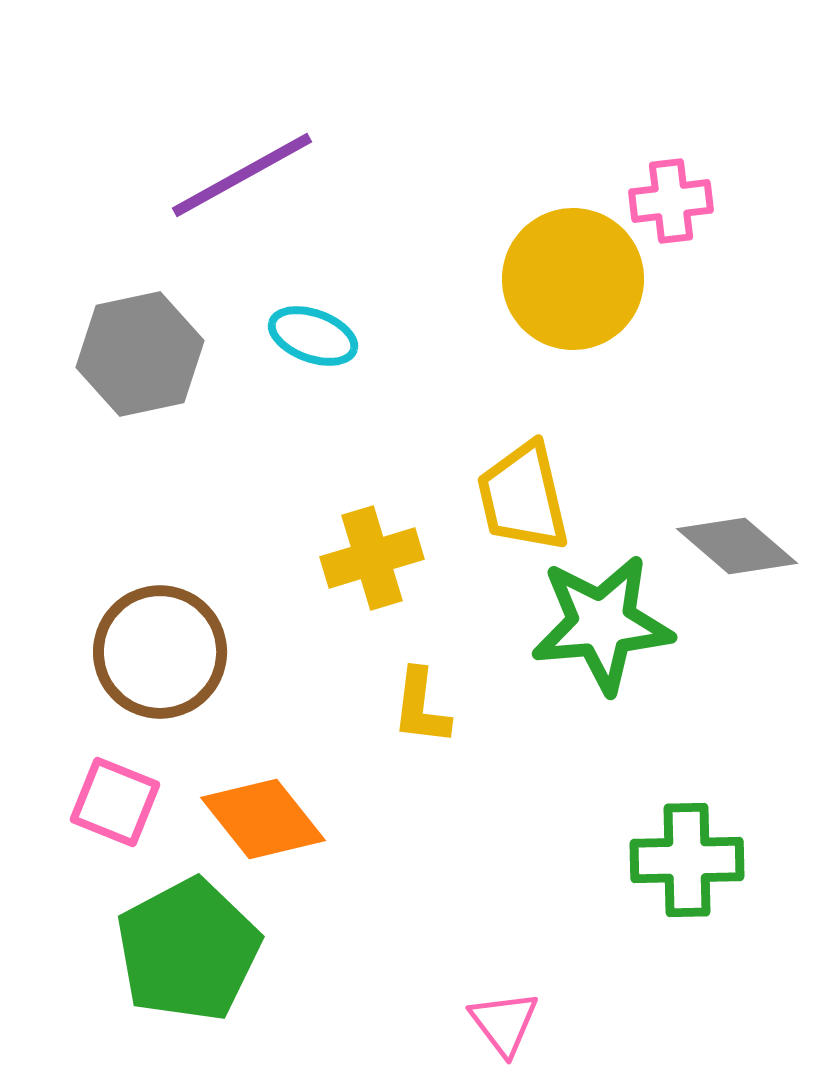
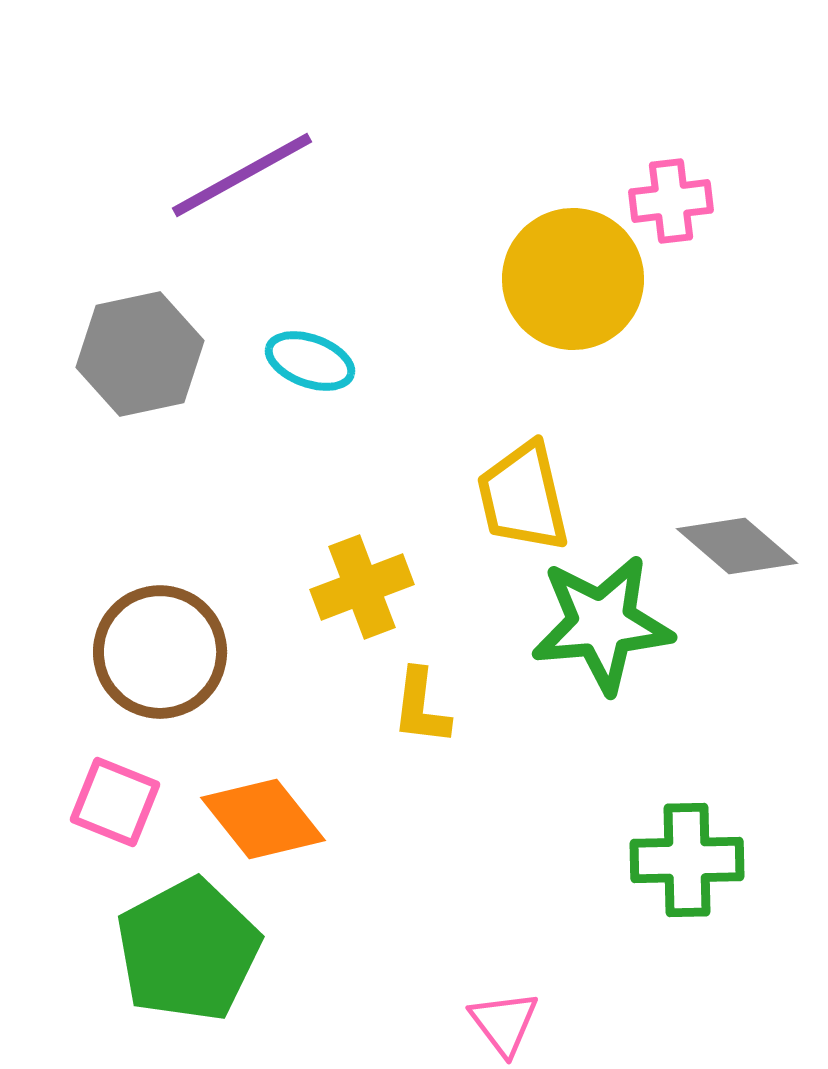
cyan ellipse: moved 3 px left, 25 px down
yellow cross: moved 10 px left, 29 px down; rotated 4 degrees counterclockwise
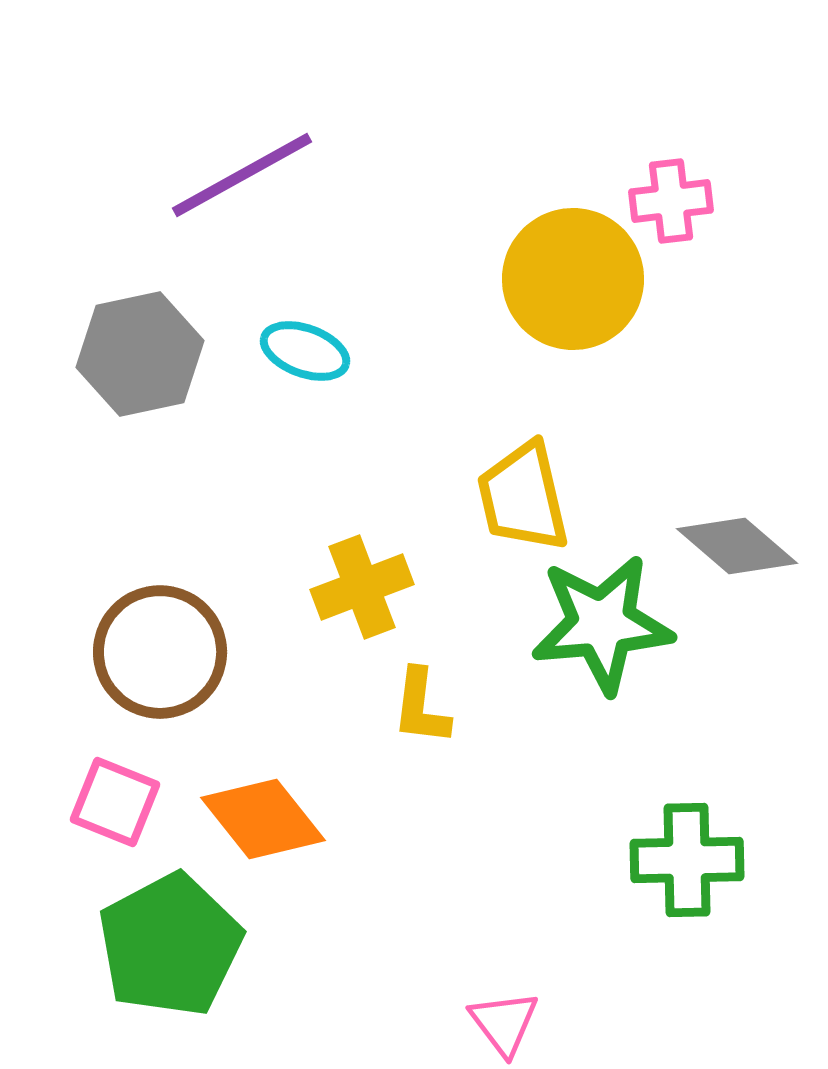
cyan ellipse: moved 5 px left, 10 px up
green pentagon: moved 18 px left, 5 px up
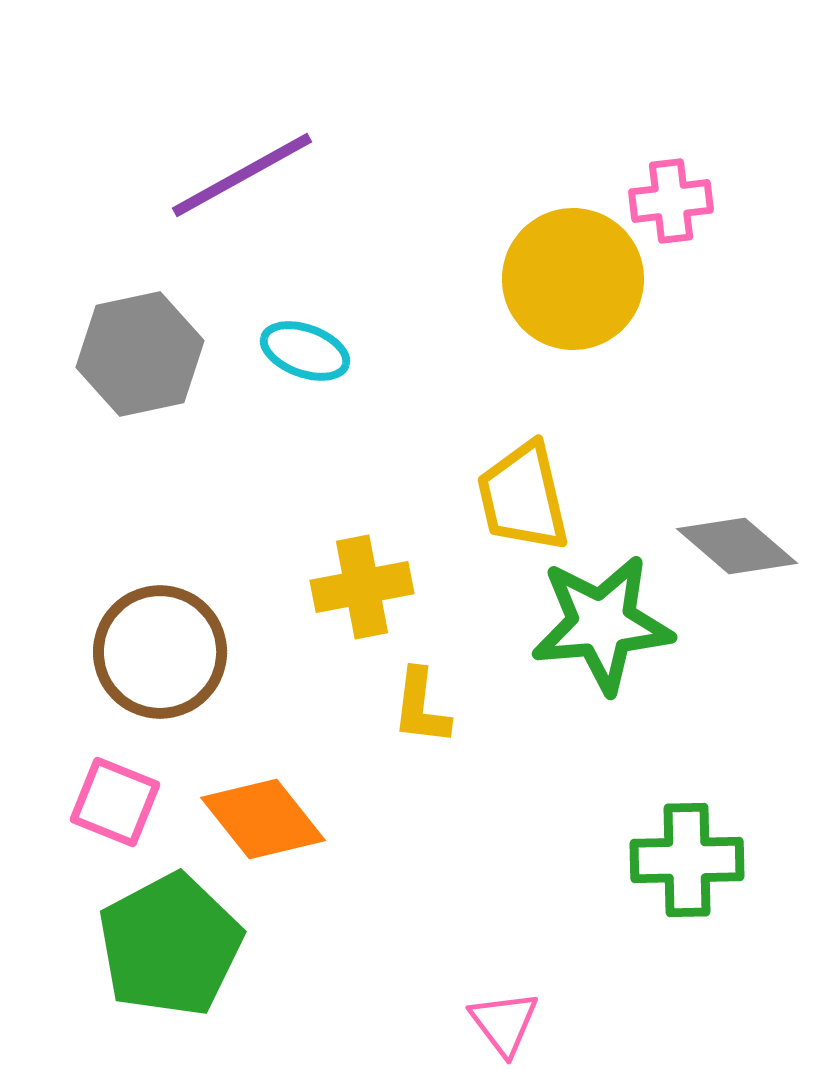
yellow cross: rotated 10 degrees clockwise
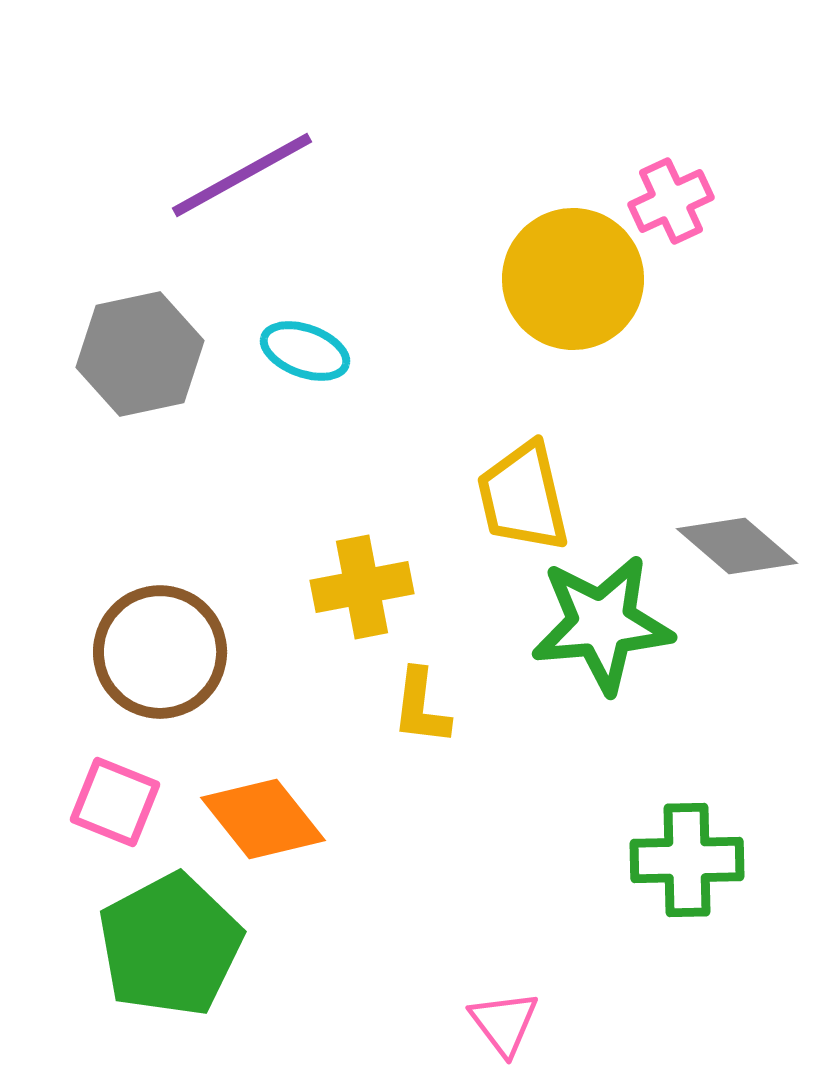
pink cross: rotated 18 degrees counterclockwise
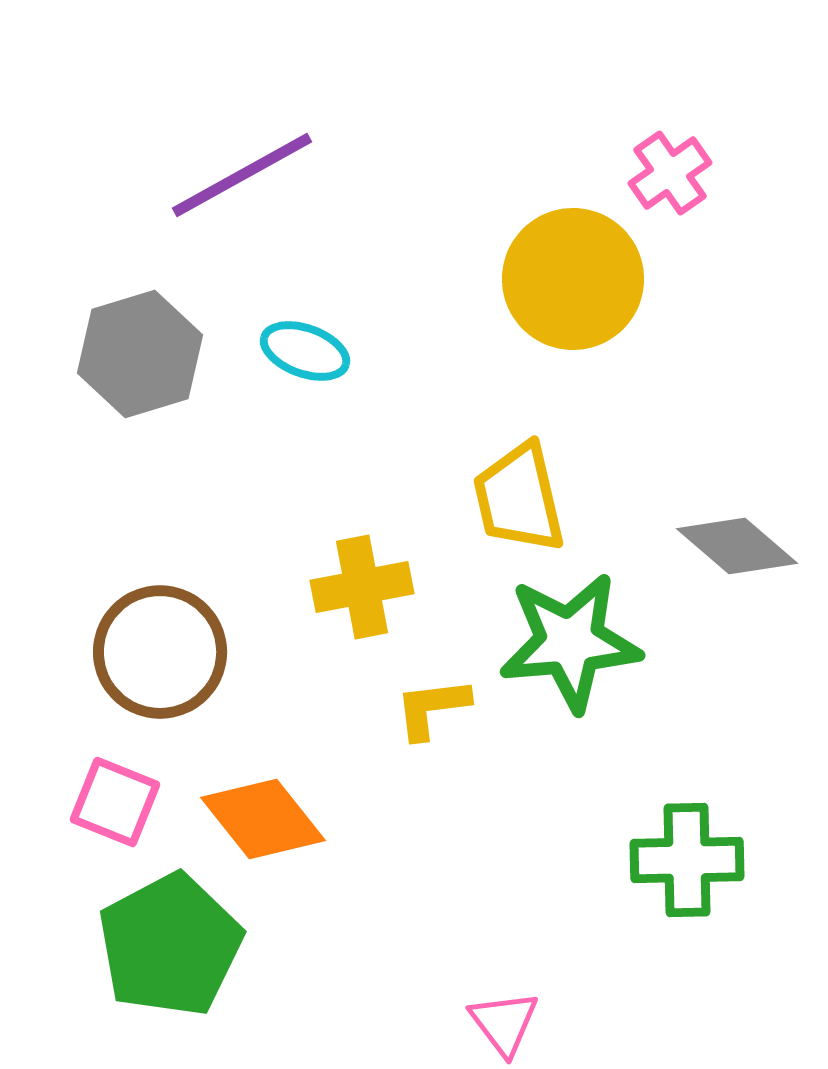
pink cross: moved 1 px left, 28 px up; rotated 10 degrees counterclockwise
gray hexagon: rotated 5 degrees counterclockwise
yellow trapezoid: moved 4 px left, 1 px down
green star: moved 32 px left, 18 px down
yellow L-shape: moved 11 px right, 1 px down; rotated 76 degrees clockwise
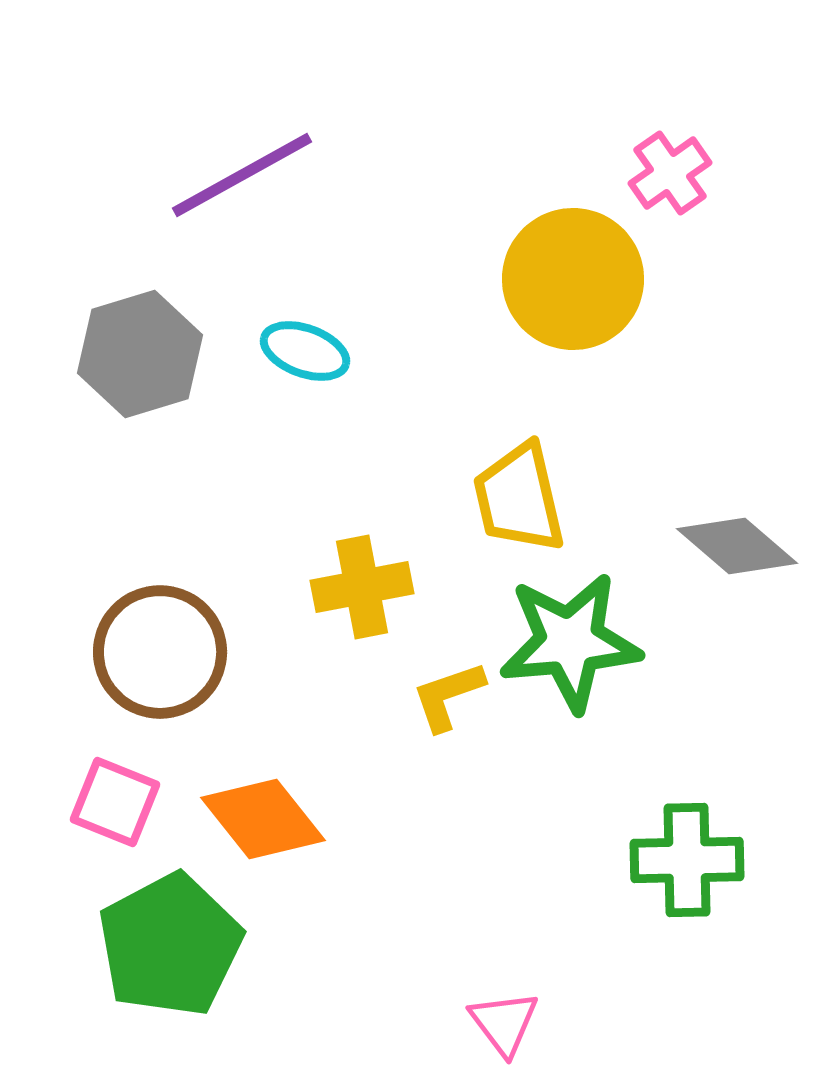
yellow L-shape: moved 16 px right, 12 px up; rotated 12 degrees counterclockwise
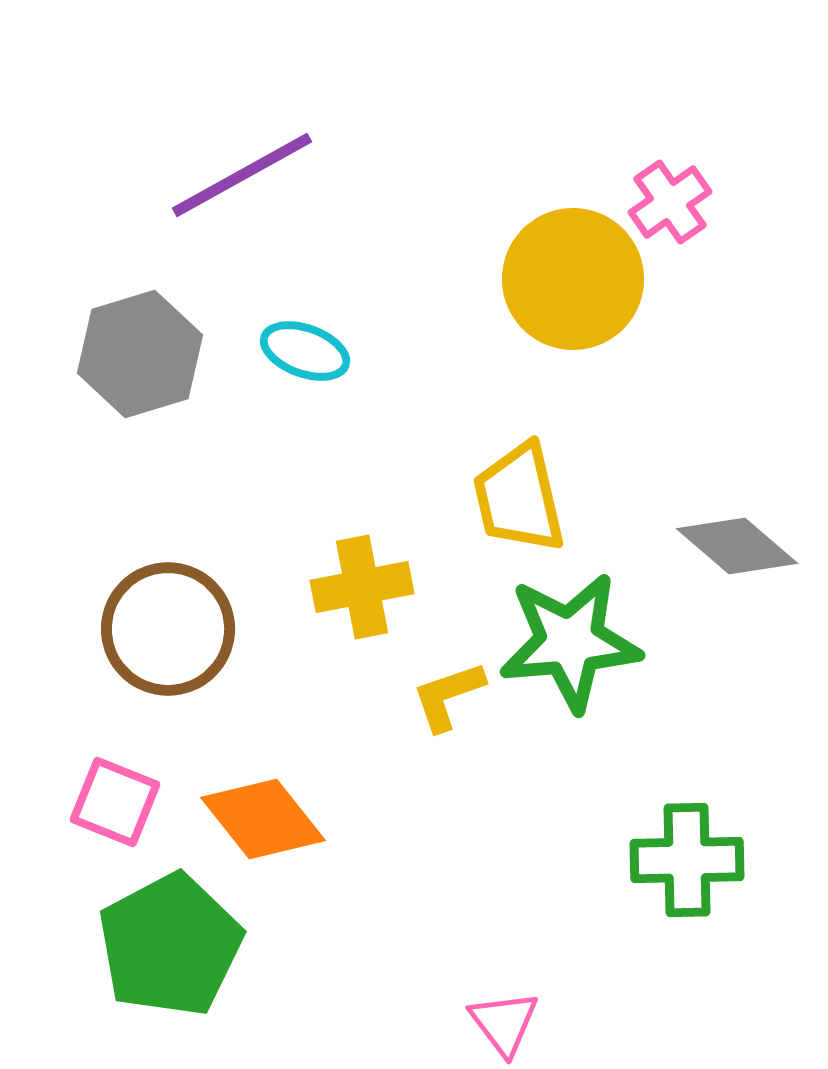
pink cross: moved 29 px down
brown circle: moved 8 px right, 23 px up
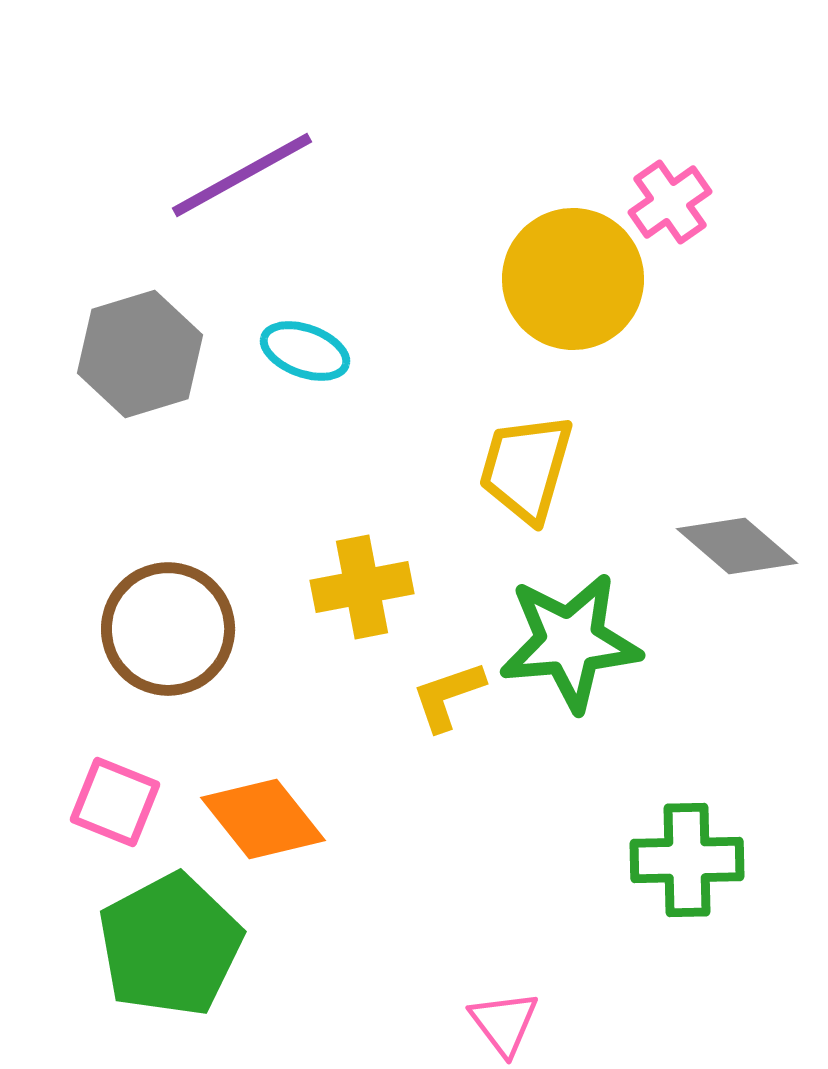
yellow trapezoid: moved 7 px right, 30 px up; rotated 29 degrees clockwise
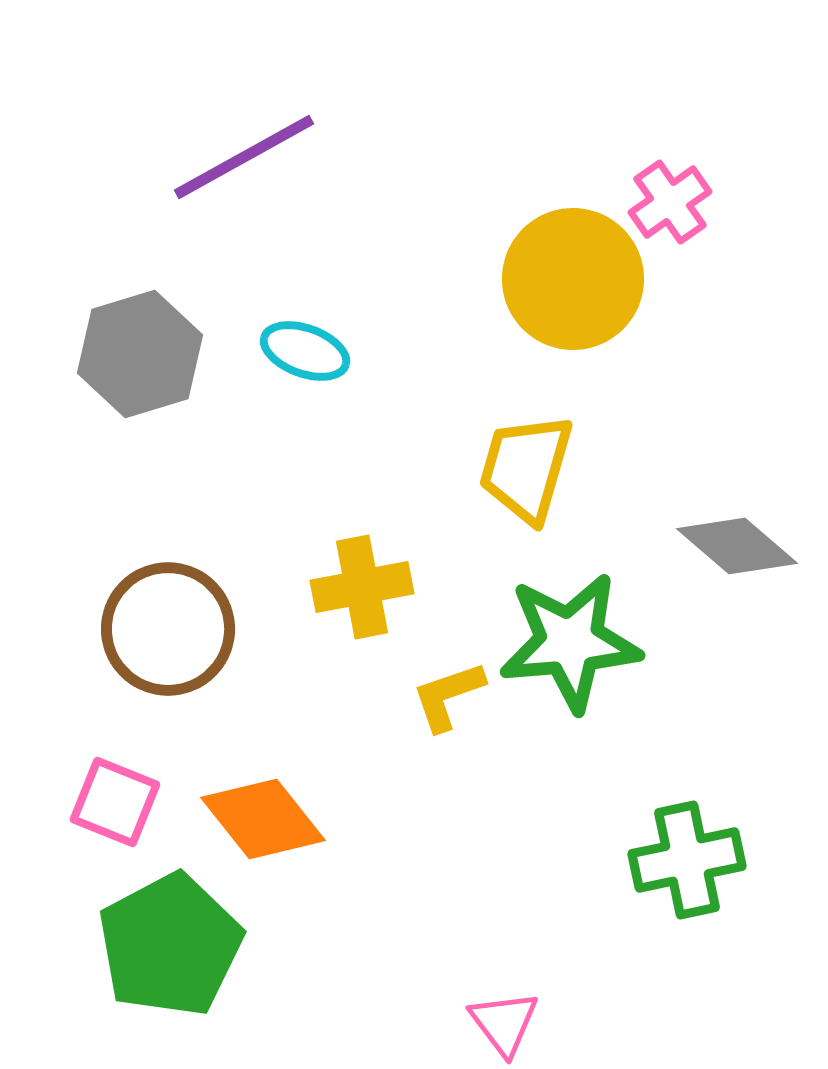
purple line: moved 2 px right, 18 px up
green cross: rotated 11 degrees counterclockwise
